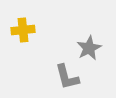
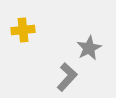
gray L-shape: rotated 124 degrees counterclockwise
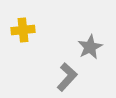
gray star: moved 1 px right, 1 px up
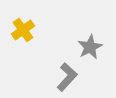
yellow cross: rotated 30 degrees counterclockwise
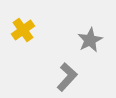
gray star: moved 7 px up
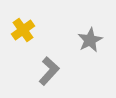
gray L-shape: moved 18 px left, 6 px up
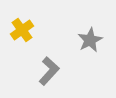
yellow cross: moved 1 px left
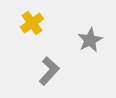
yellow cross: moved 10 px right, 7 px up
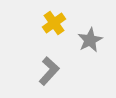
yellow cross: moved 22 px right
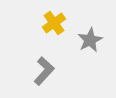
gray L-shape: moved 5 px left
